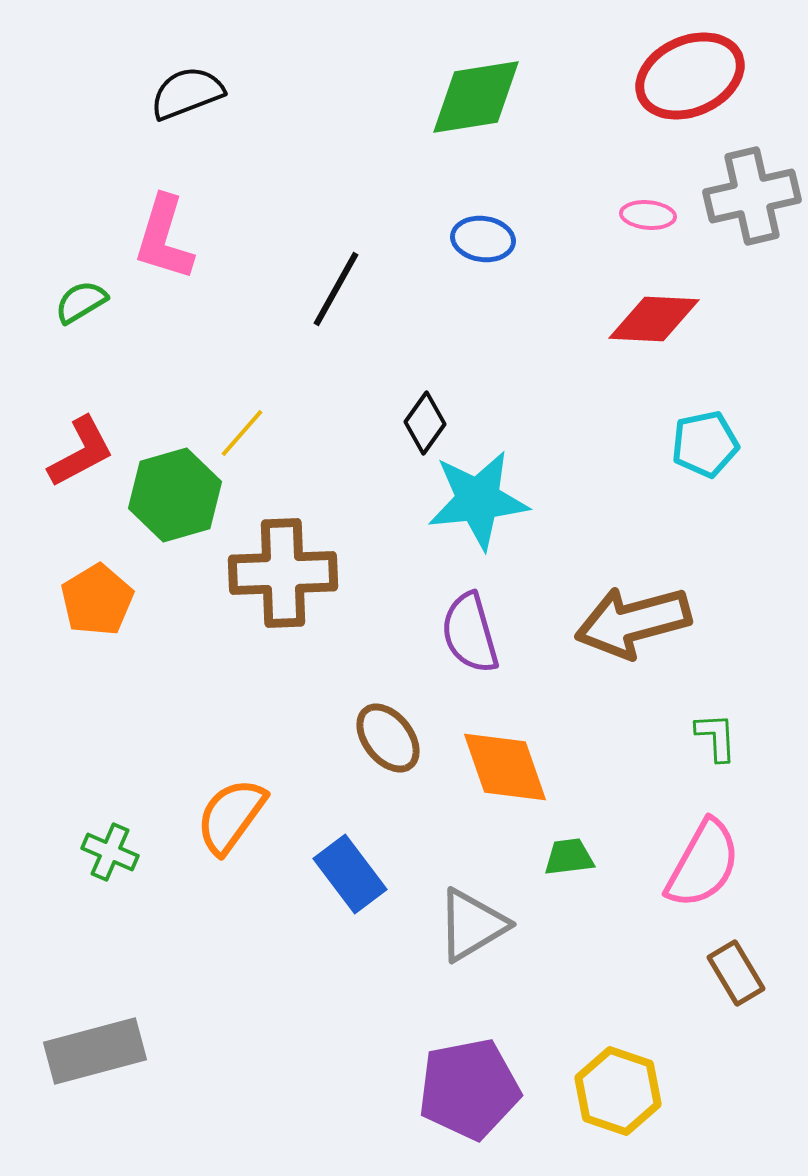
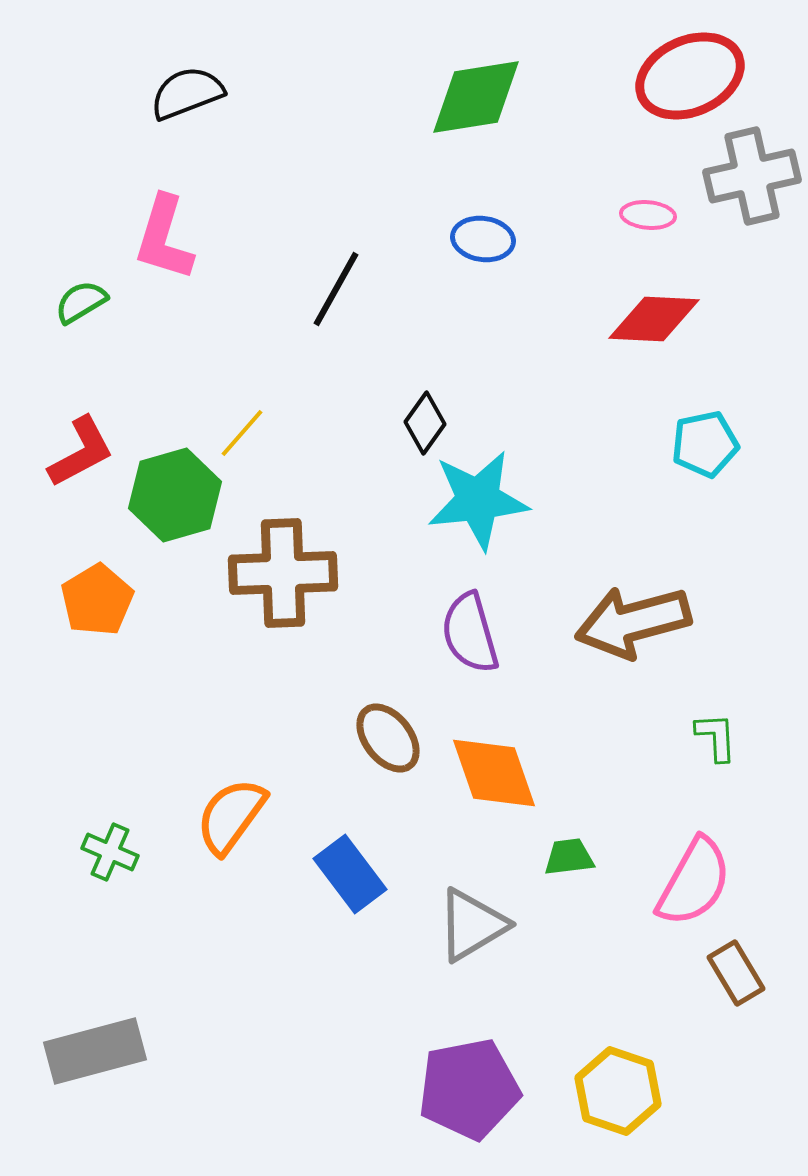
gray cross: moved 20 px up
orange diamond: moved 11 px left, 6 px down
pink semicircle: moved 9 px left, 18 px down
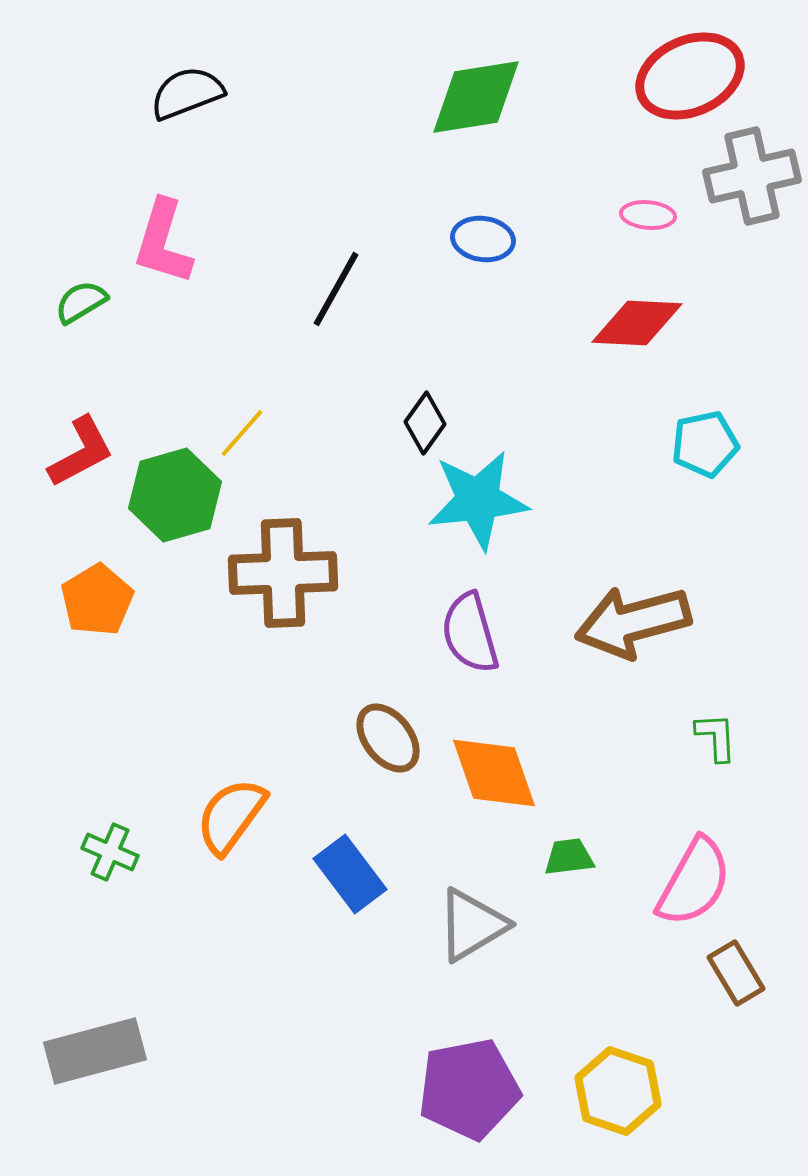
pink L-shape: moved 1 px left, 4 px down
red diamond: moved 17 px left, 4 px down
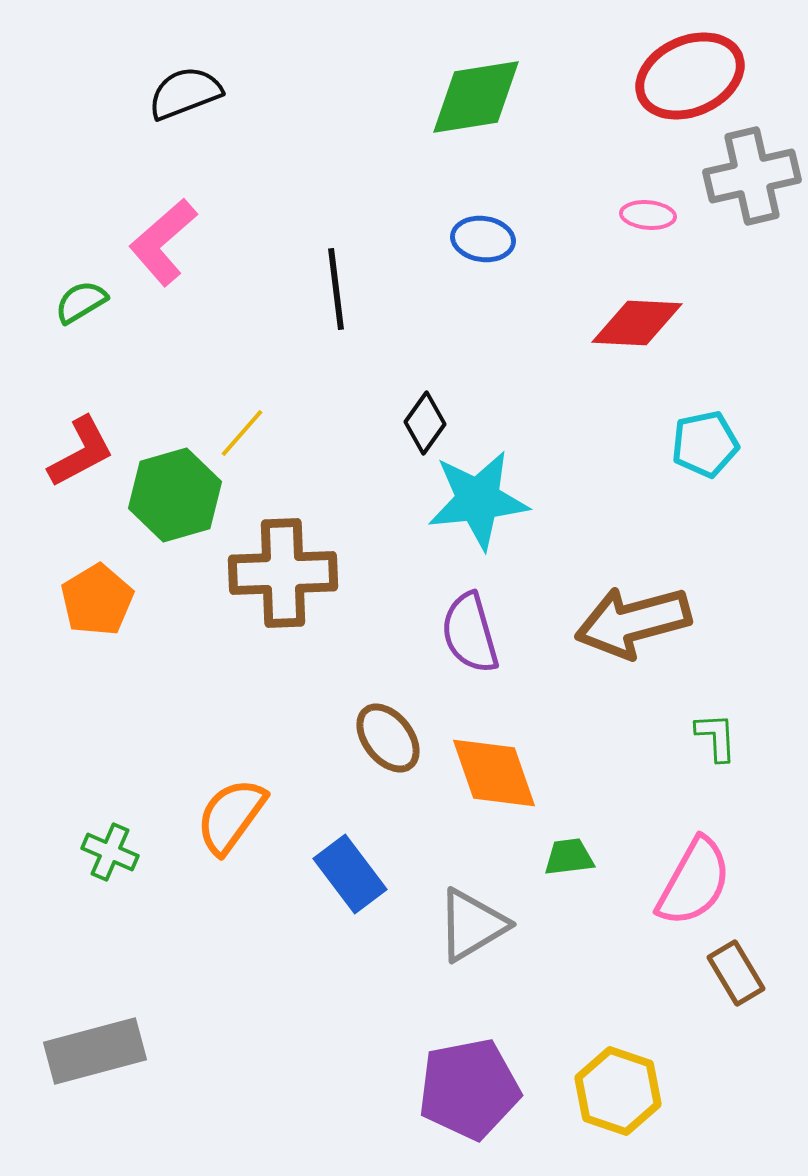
black semicircle: moved 2 px left
pink L-shape: rotated 32 degrees clockwise
black line: rotated 36 degrees counterclockwise
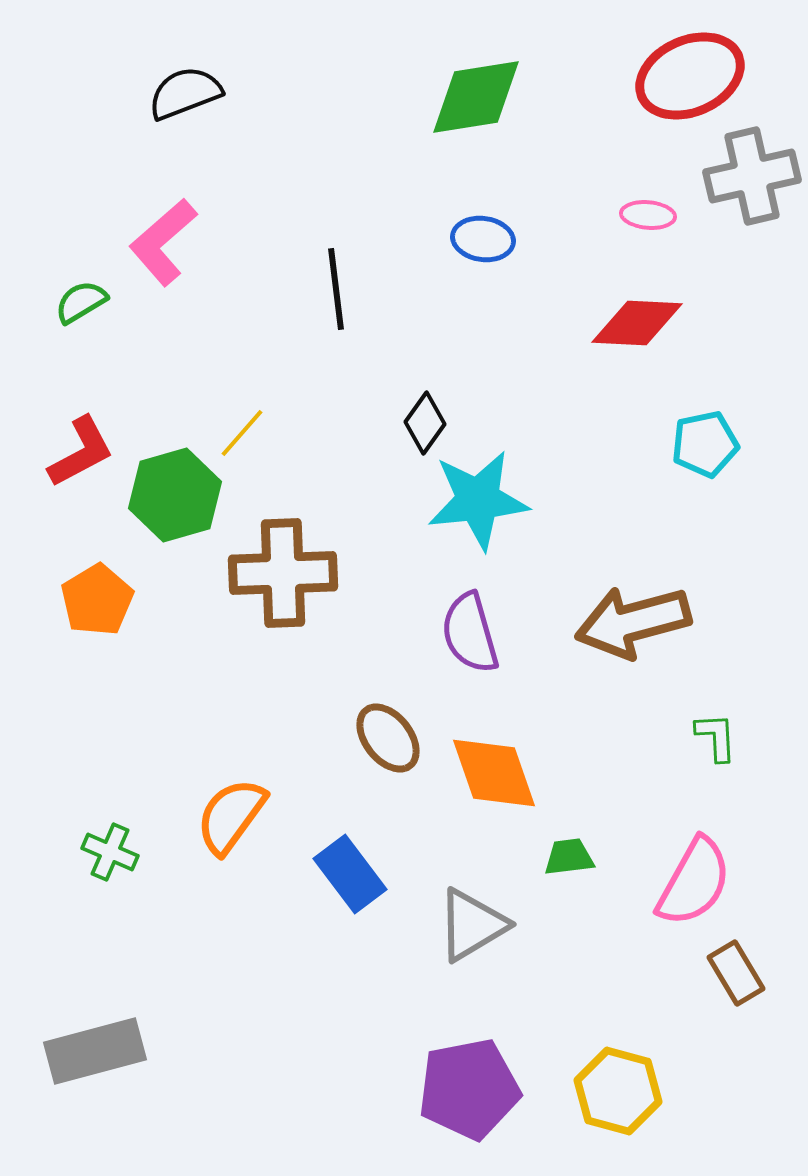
yellow hexagon: rotated 4 degrees counterclockwise
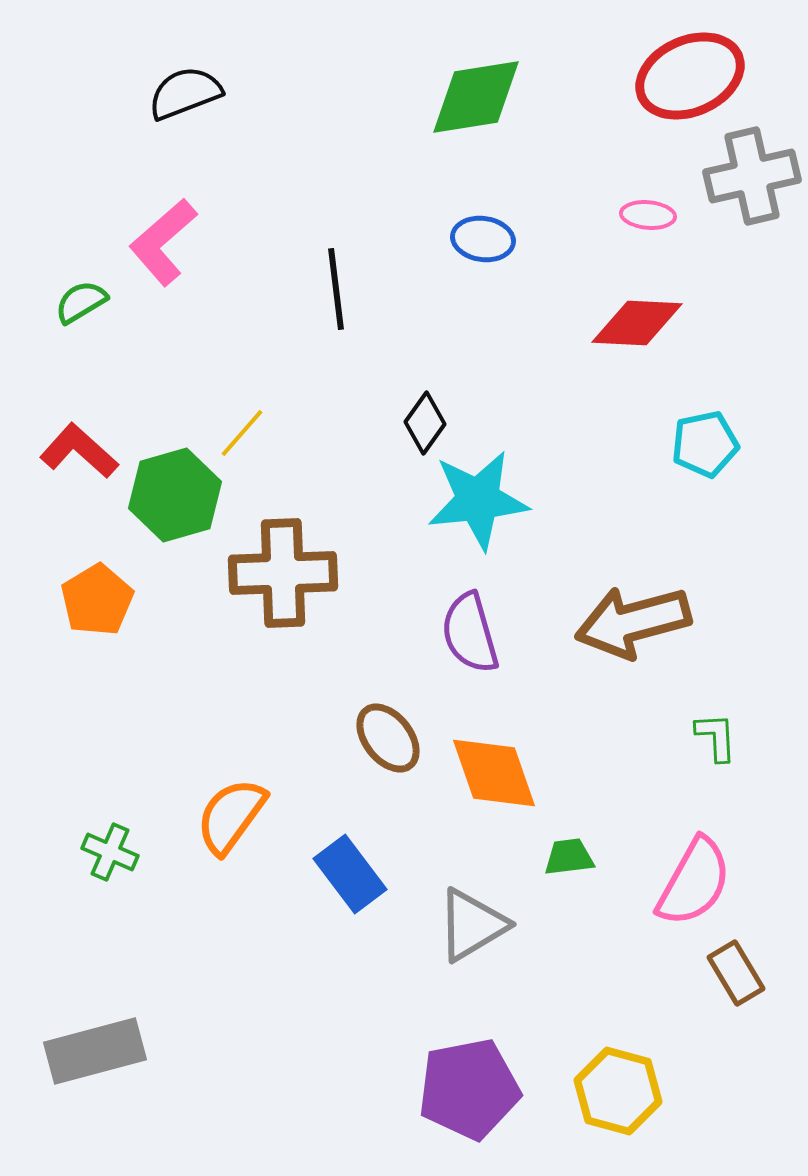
red L-shape: moved 2 px left, 1 px up; rotated 110 degrees counterclockwise
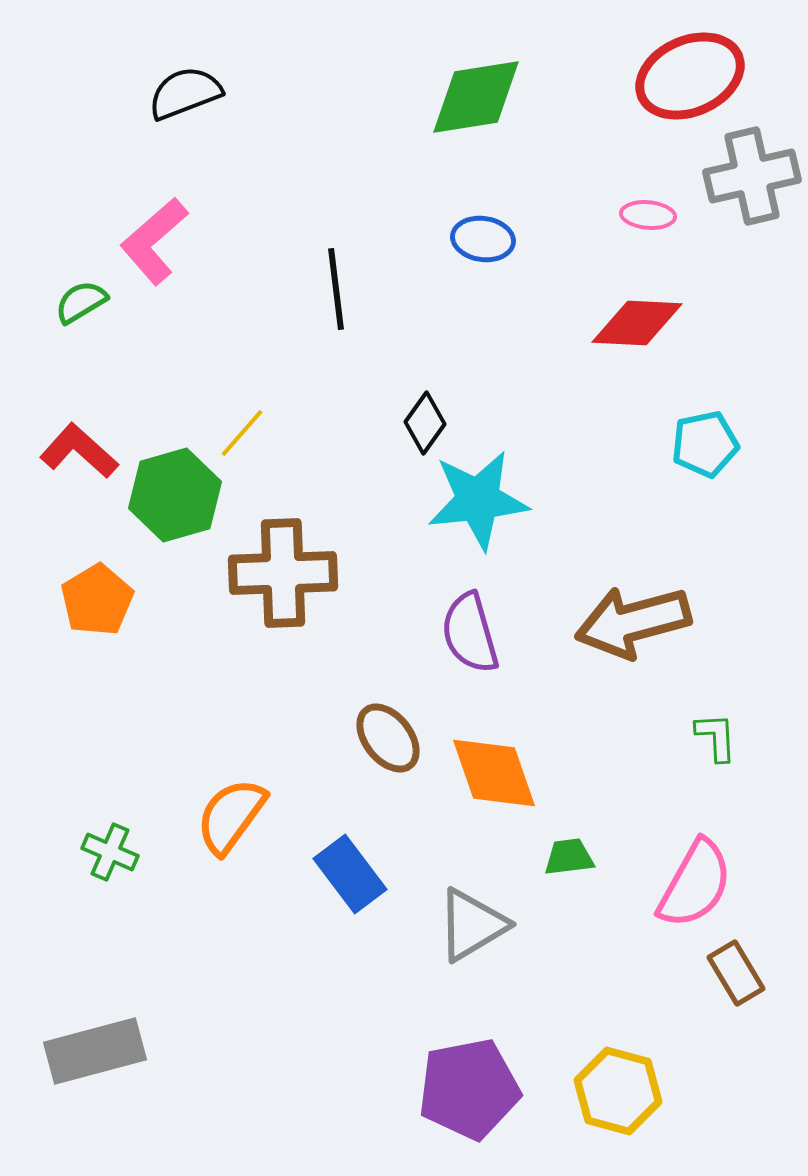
pink L-shape: moved 9 px left, 1 px up
pink semicircle: moved 1 px right, 2 px down
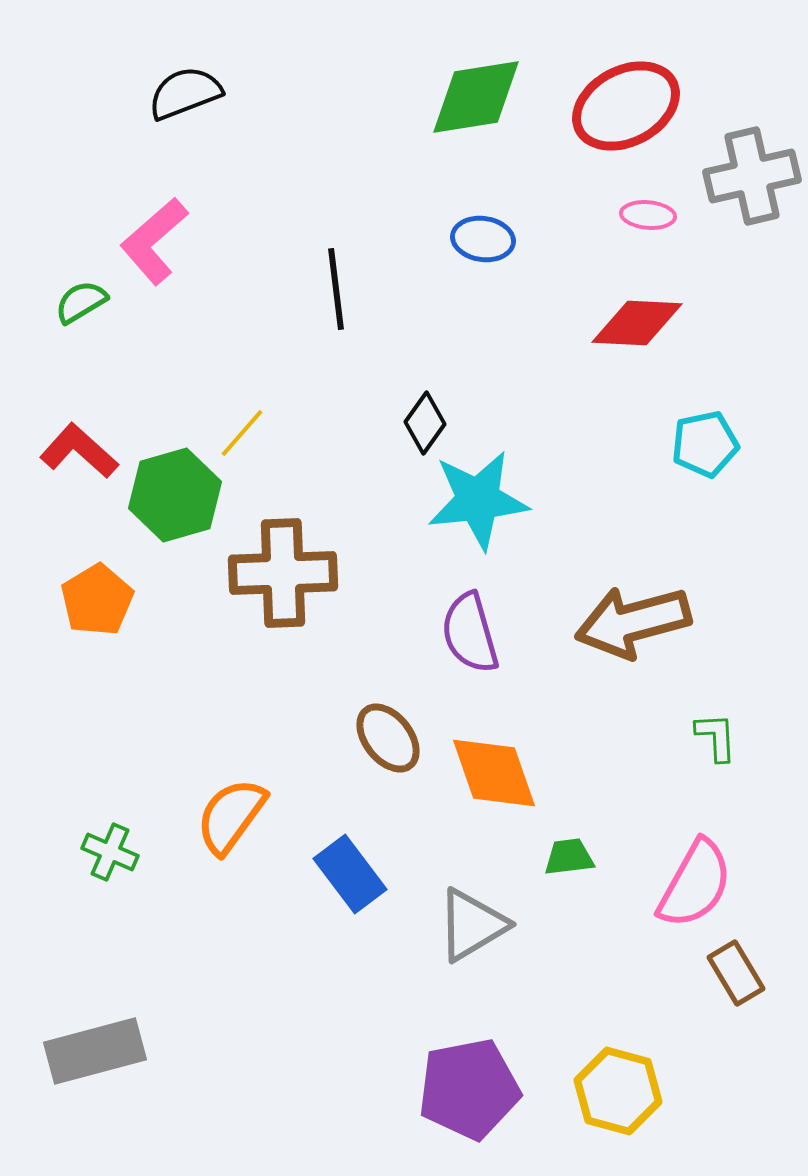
red ellipse: moved 64 px left, 30 px down; rotated 4 degrees counterclockwise
